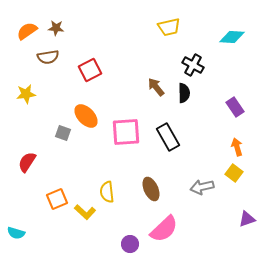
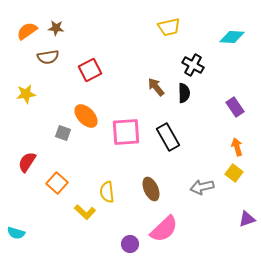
orange square: moved 16 px up; rotated 25 degrees counterclockwise
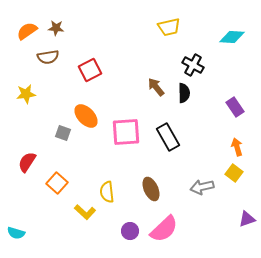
purple circle: moved 13 px up
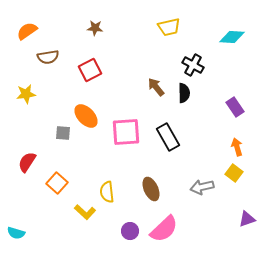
brown star: moved 39 px right
gray square: rotated 14 degrees counterclockwise
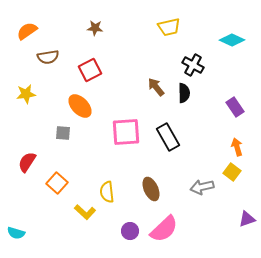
cyan diamond: moved 3 px down; rotated 20 degrees clockwise
orange ellipse: moved 6 px left, 10 px up
yellow square: moved 2 px left, 1 px up
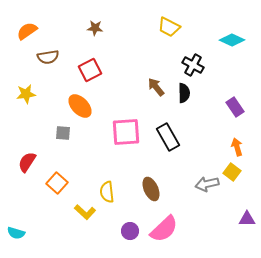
yellow trapezoid: rotated 40 degrees clockwise
gray arrow: moved 5 px right, 3 px up
purple triangle: rotated 18 degrees clockwise
